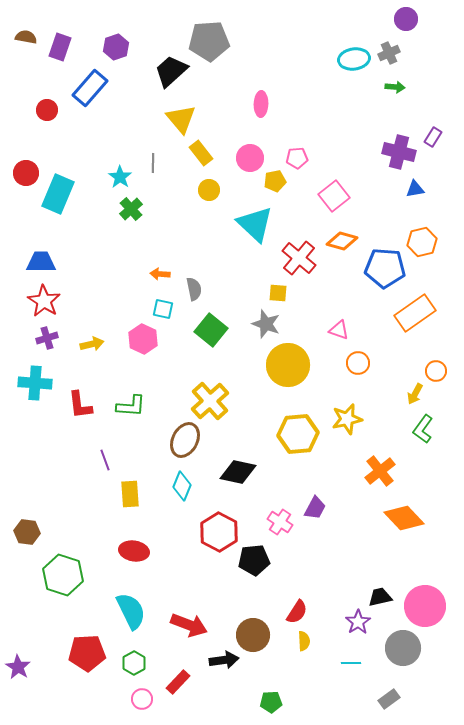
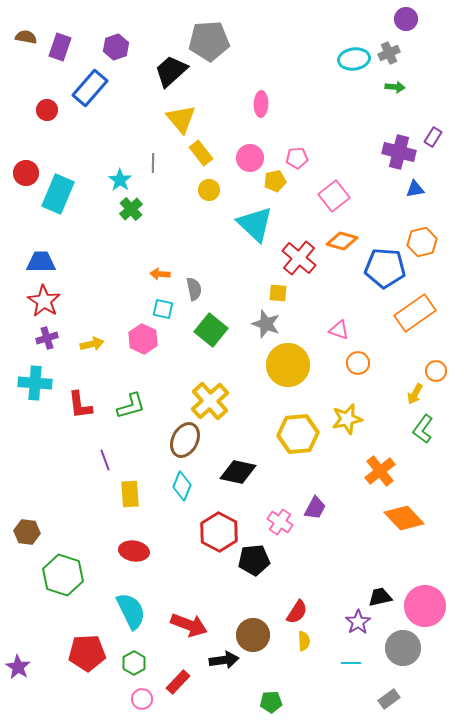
cyan star at (120, 177): moved 3 px down
green L-shape at (131, 406): rotated 20 degrees counterclockwise
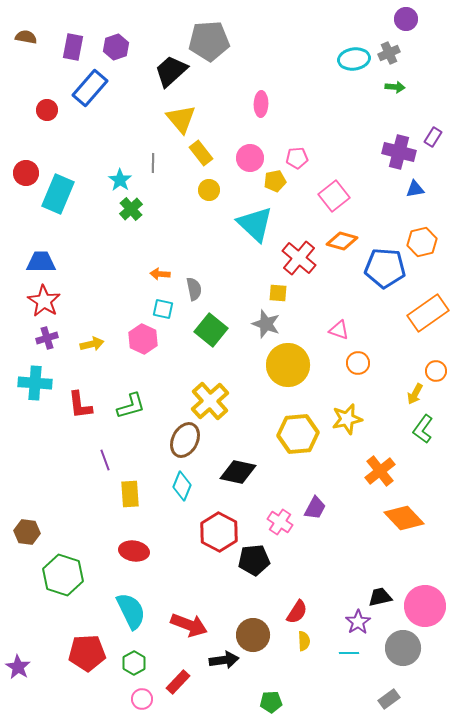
purple rectangle at (60, 47): moved 13 px right; rotated 8 degrees counterclockwise
orange rectangle at (415, 313): moved 13 px right
cyan line at (351, 663): moved 2 px left, 10 px up
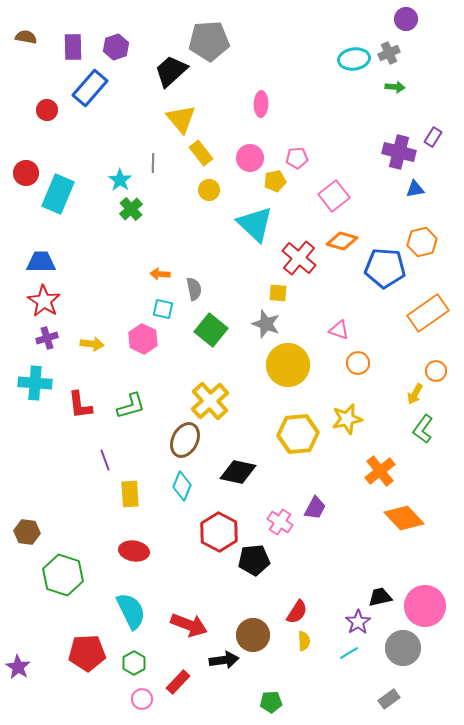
purple rectangle at (73, 47): rotated 12 degrees counterclockwise
yellow arrow at (92, 344): rotated 20 degrees clockwise
cyan line at (349, 653): rotated 30 degrees counterclockwise
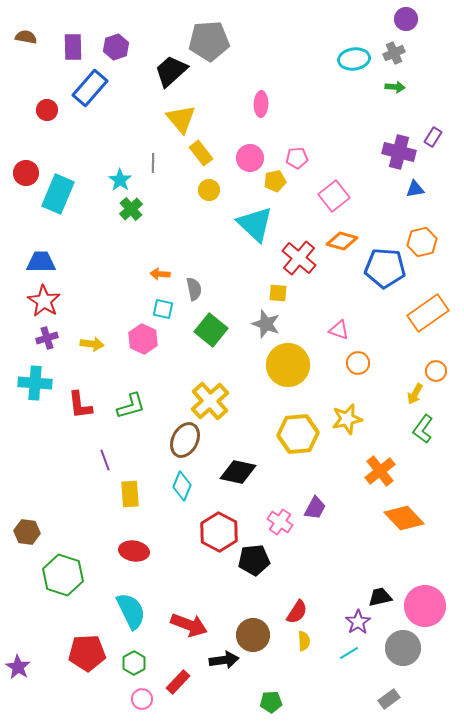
gray cross at (389, 53): moved 5 px right
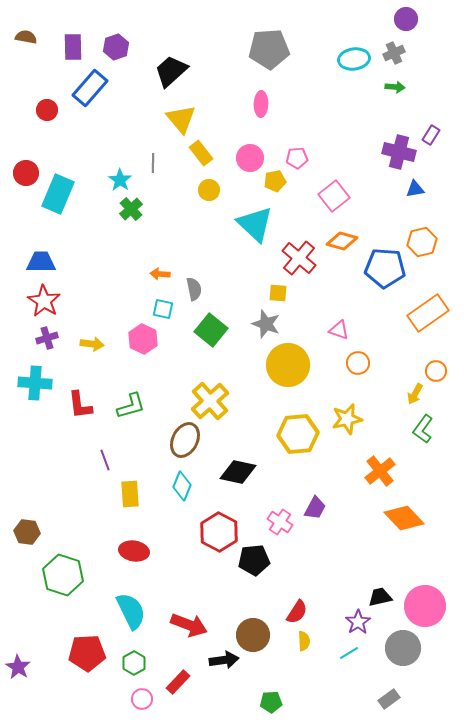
gray pentagon at (209, 41): moved 60 px right, 8 px down
purple rectangle at (433, 137): moved 2 px left, 2 px up
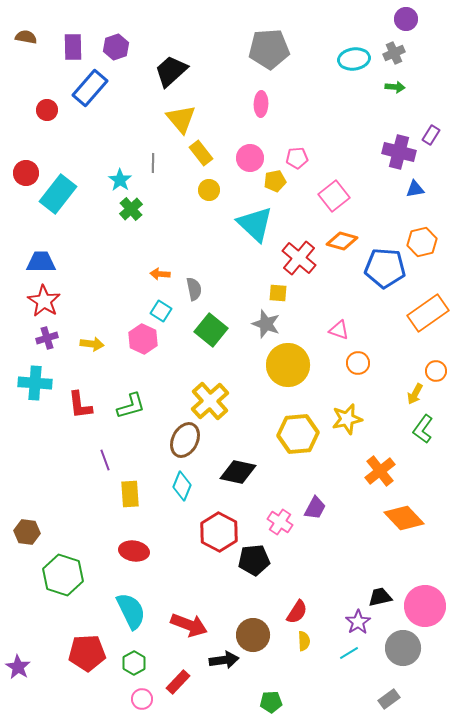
cyan rectangle at (58, 194): rotated 15 degrees clockwise
cyan square at (163, 309): moved 2 px left, 2 px down; rotated 20 degrees clockwise
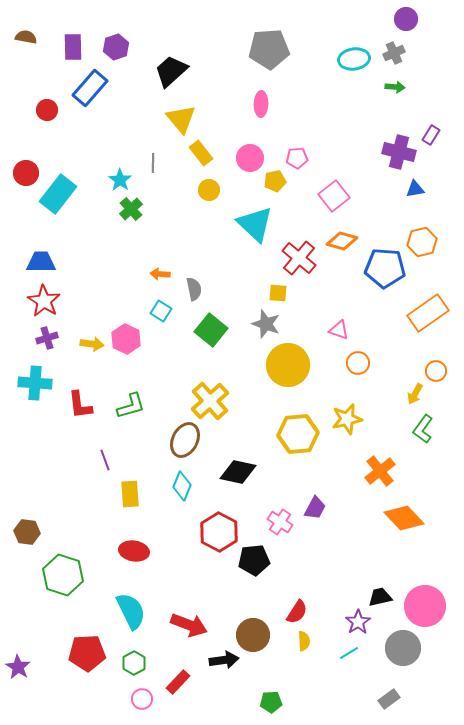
pink hexagon at (143, 339): moved 17 px left
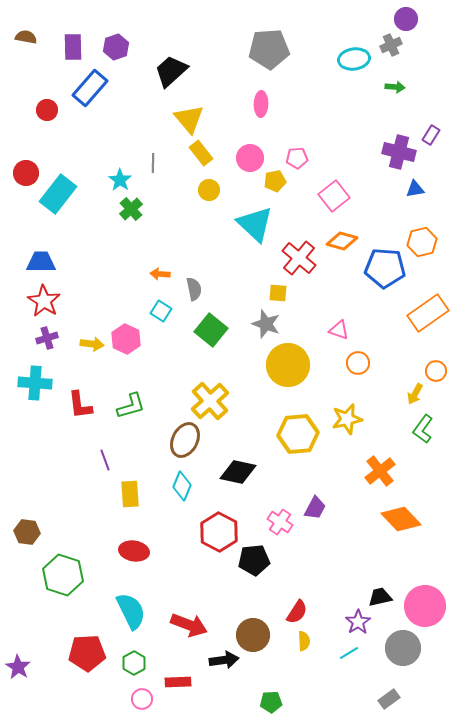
gray cross at (394, 53): moved 3 px left, 8 px up
yellow triangle at (181, 119): moved 8 px right
orange diamond at (404, 518): moved 3 px left, 1 px down
red rectangle at (178, 682): rotated 45 degrees clockwise
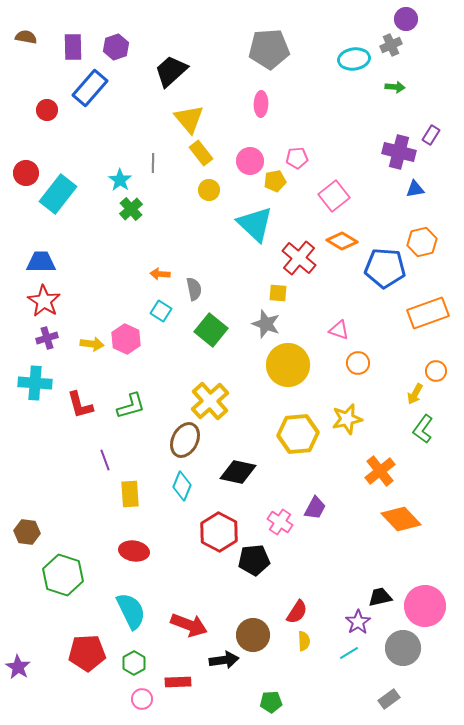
pink circle at (250, 158): moved 3 px down
orange diamond at (342, 241): rotated 16 degrees clockwise
orange rectangle at (428, 313): rotated 15 degrees clockwise
red L-shape at (80, 405): rotated 8 degrees counterclockwise
